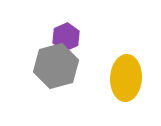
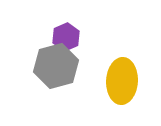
yellow ellipse: moved 4 px left, 3 px down
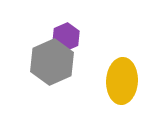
gray hexagon: moved 4 px left, 4 px up; rotated 9 degrees counterclockwise
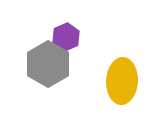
gray hexagon: moved 4 px left, 2 px down; rotated 6 degrees counterclockwise
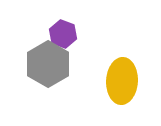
purple hexagon: moved 3 px left, 3 px up; rotated 16 degrees counterclockwise
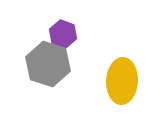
gray hexagon: rotated 12 degrees counterclockwise
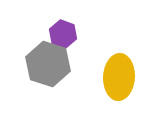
yellow ellipse: moved 3 px left, 4 px up
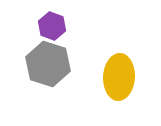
purple hexagon: moved 11 px left, 8 px up
